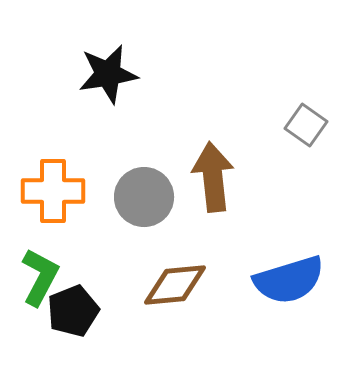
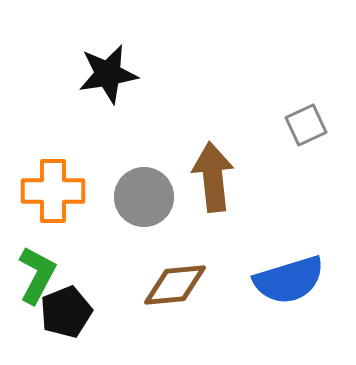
gray square: rotated 30 degrees clockwise
green L-shape: moved 3 px left, 2 px up
black pentagon: moved 7 px left, 1 px down
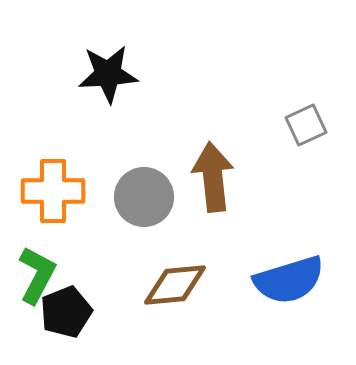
black star: rotated 6 degrees clockwise
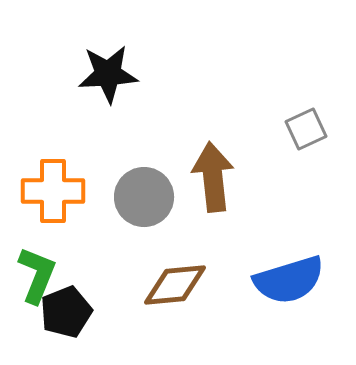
gray square: moved 4 px down
green L-shape: rotated 6 degrees counterclockwise
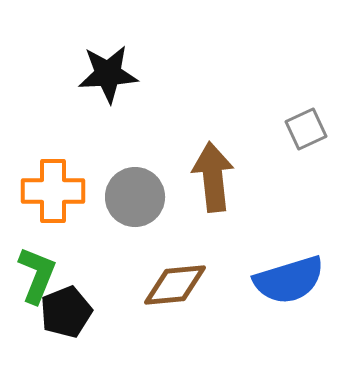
gray circle: moved 9 px left
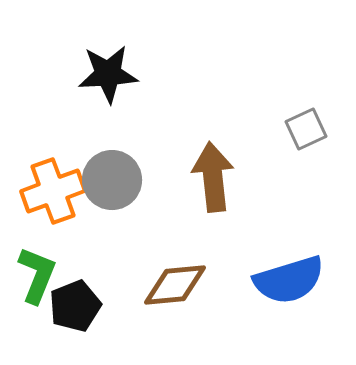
orange cross: rotated 20 degrees counterclockwise
gray circle: moved 23 px left, 17 px up
black pentagon: moved 9 px right, 6 px up
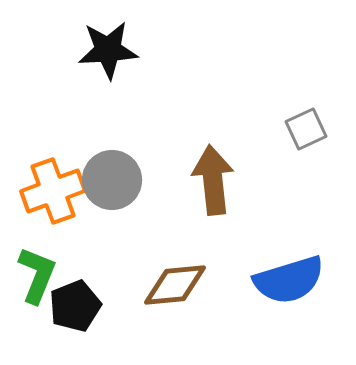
black star: moved 24 px up
brown arrow: moved 3 px down
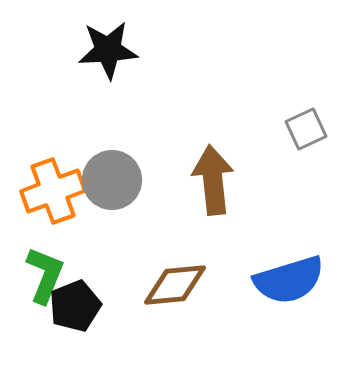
green L-shape: moved 8 px right
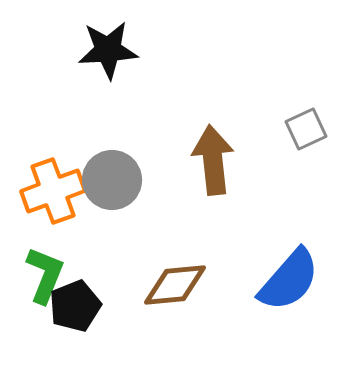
brown arrow: moved 20 px up
blue semicircle: rotated 32 degrees counterclockwise
